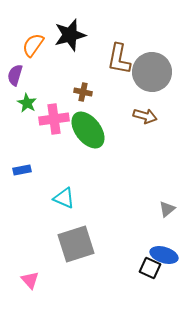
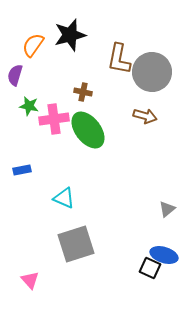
green star: moved 2 px right, 3 px down; rotated 18 degrees counterclockwise
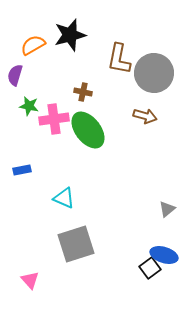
orange semicircle: rotated 25 degrees clockwise
gray circle: moved 2 px right, 1 px down
black square: rotated 30 degrees clockwise
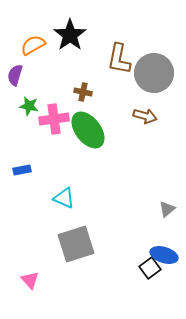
black star: rotated 20 degrees counterclockwise
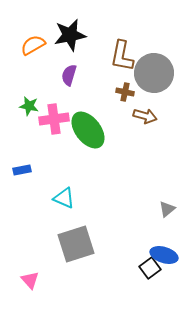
black star: rotated 24 degrees clockwise
brown L-shape: moved 3 px right, 3 px up
purple semicircle: moved 54 px right
brown cross: moved 42 px right
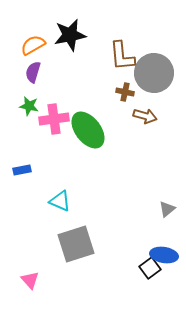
brown L-shape: rotated 16 degrees counterclockwise
purple semicircle: moved 36 px left, 3 px up
cyan triangle: moved 4 px left, 3 px down
blue ellipse: rotated 8 degrees counterclockwise
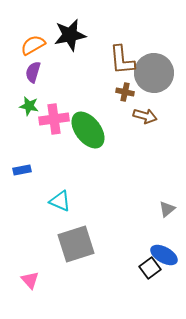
brown L-shape: moved 4 px down
blue ellipse: rotated 20 degrees clockwise
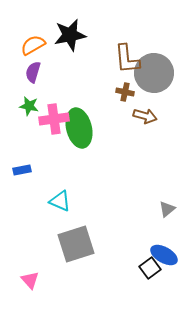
brown L-shape: moved 5 px right, 1 px up
green ellipse: moved 9 px left, 2 px up; rotated 24 degrees clockwise
